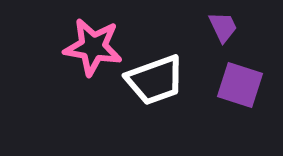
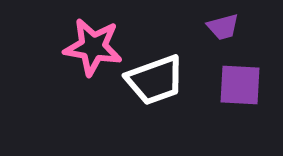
purple trapezoid: rotated 100 degrees clockwise
purple square: rotated 15 degrees counterclockwise
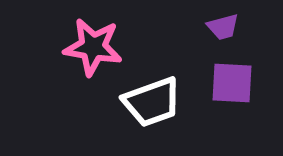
white trapezoid: moved 3 px left, 22 px down
purple square: moved 8 px left, 2 px up
